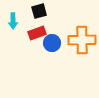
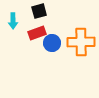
orange cross: moved 1 px left, 2 px down
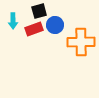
red rectangle: moved 3 px left, 4 px up
blue circle: moved 3 px right, 18 px up
